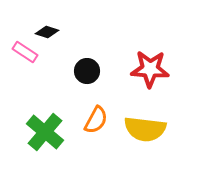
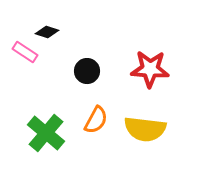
green cross: moved 1 px right, 1 px down
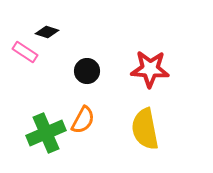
orange semicircle: moved 13 px left
yellow semicircle: rotated 72 degrees clockwise
green cross: rotated 27 degrees clockwise
